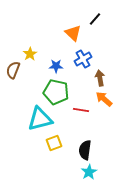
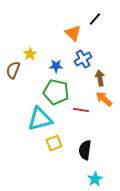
cyan star: moved 6 px right, 7 px down
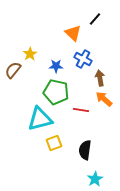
blue cross: rotated 30 degrees counterclockwise
brown semicircle: rotated 18 degrees clockwise
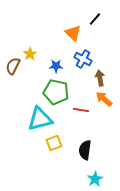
brown semicircle: moved 4 px up; rotated 12 degrees counterclockwise
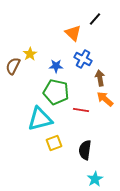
orange arrow: moved 1 px right
